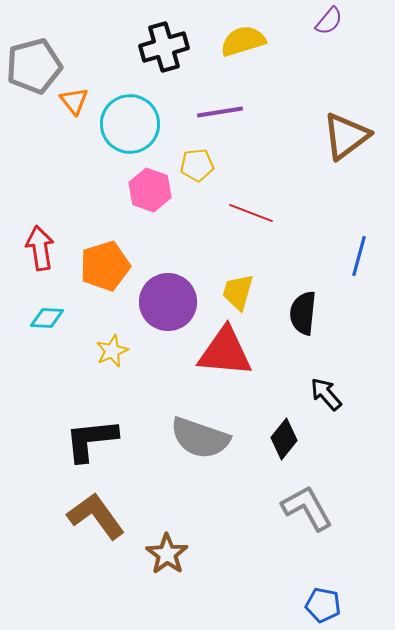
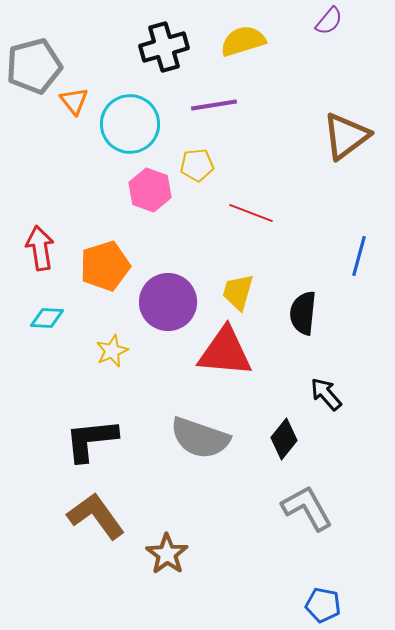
purple line: moved 6 px left, 7 px up
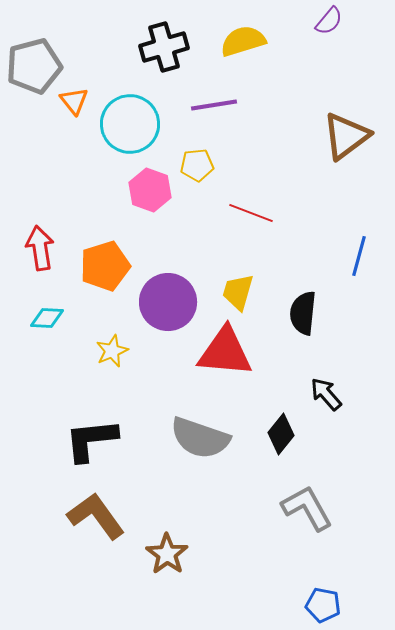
black diamond: moved 3 px left, 5 px up
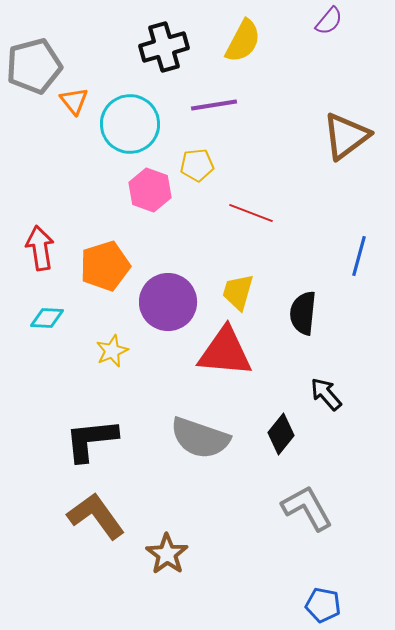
yellow semicircle: rotated 135 degrees clockwise
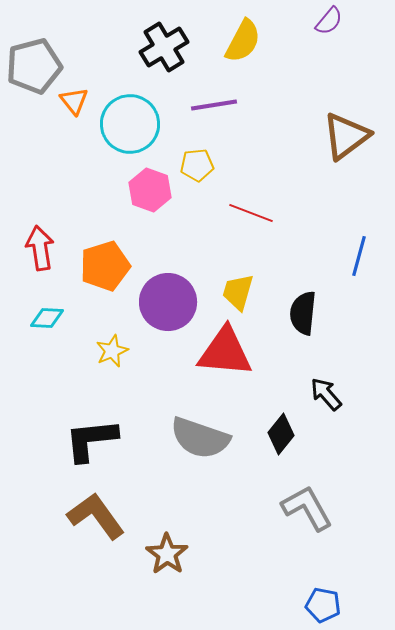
black cross: rotated 15 degrees counterclockwise
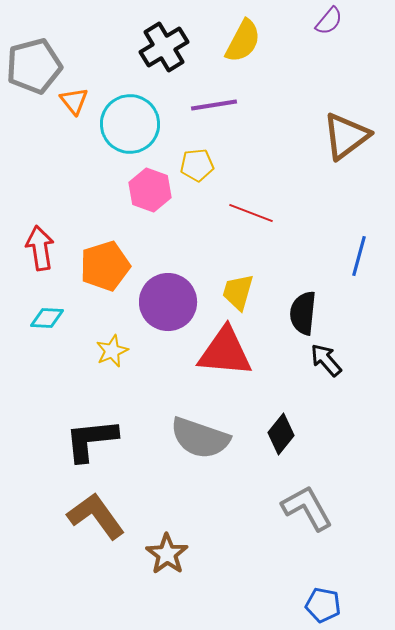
black arrow: moved 34 px up
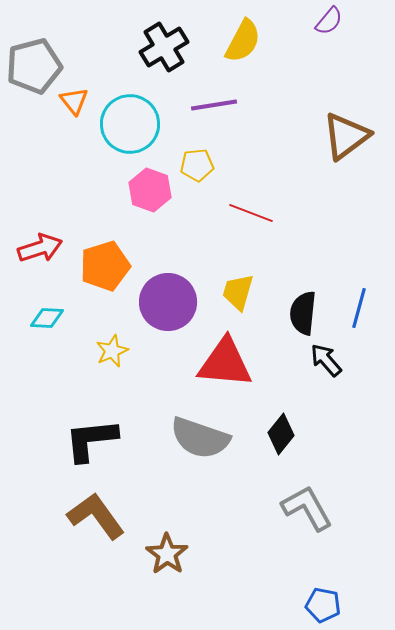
red arrow: rotated 81 degrees clockwise
blue line: moved 52 px down
red triangle: moved 11 px down
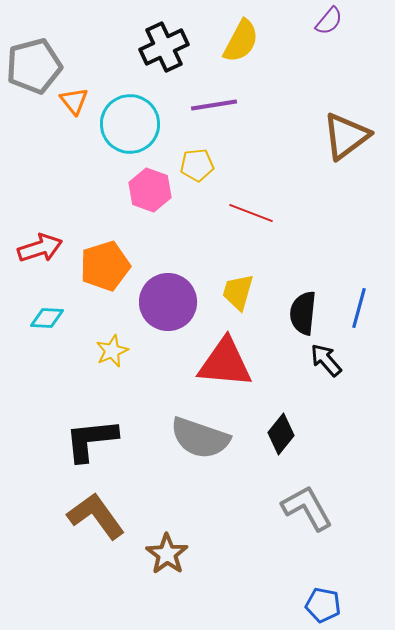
yellow semicircle: moved 2 px left
black cross: rotated 6 degrees clockwise
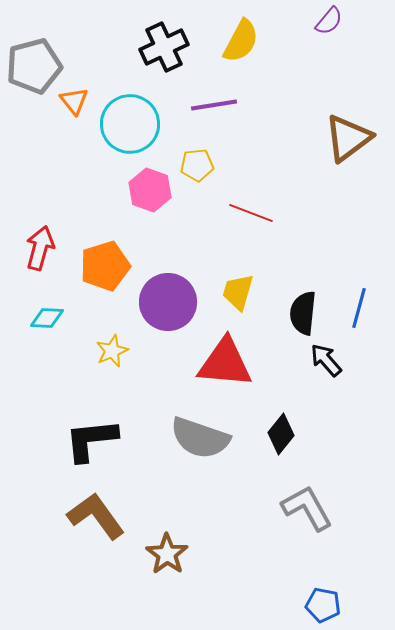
brown triangle: moved 2 px right, 2 px down
red arrow: rotated 57 degrees counterclockwise
